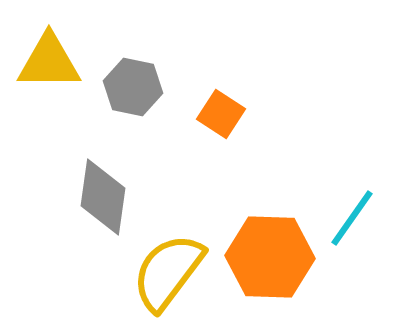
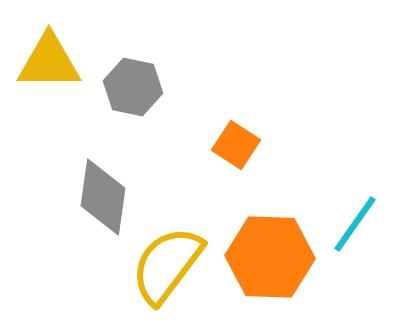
orange square: moved 15 px right, 31 px down
cyan line: moved 3 px right, 6 px down
yellow semicircle: moved 1 px left, 7 px up
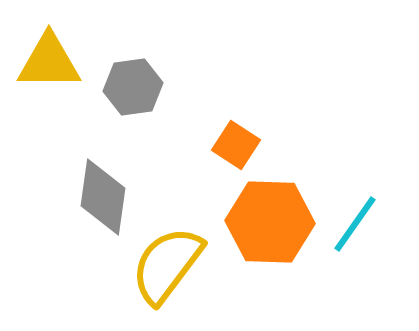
gray hexagon: rotated 20 degrees counterclockwise
orange hexagon: moved 35 px up
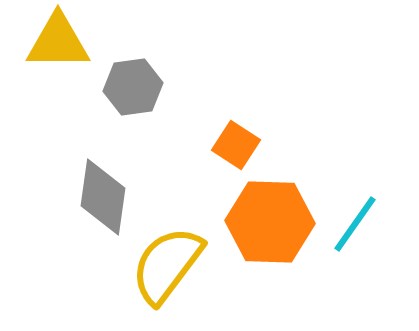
yellow triangle: moved 9 px right, 20 px up
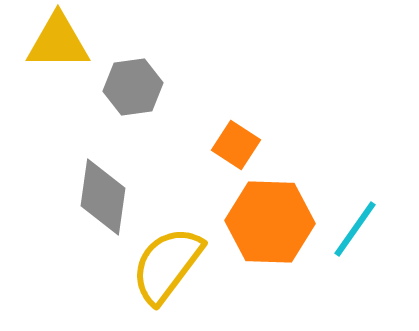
cyan line: moved 5 px down
